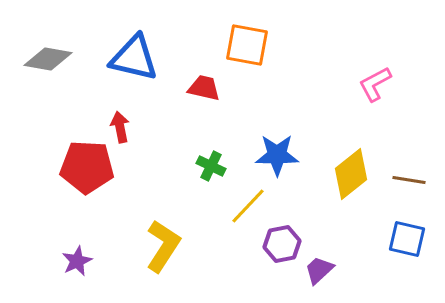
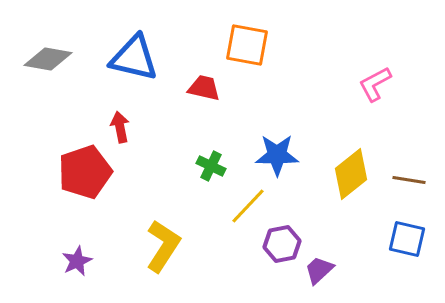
red pentagon: moved 2 px left, 5 px down; rotated 22 degrees counterclockwise
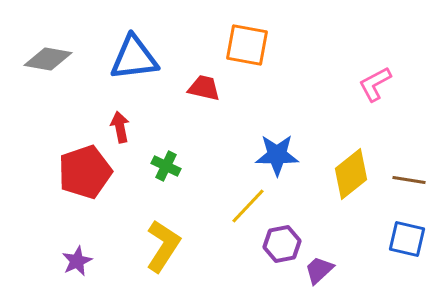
blue triangle: rotated 20 degrees counterclockwise
green cross: moved 45 px left
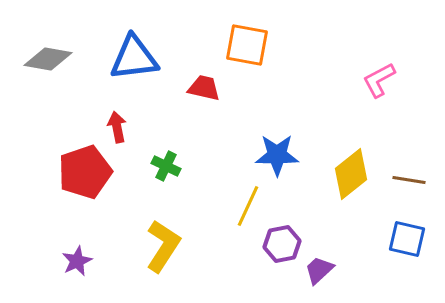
pink L-shape: moved 4 px right, 4 px up
red arrow: moved 3 px left
yellow line: rotated 18 degrees counterclockwise
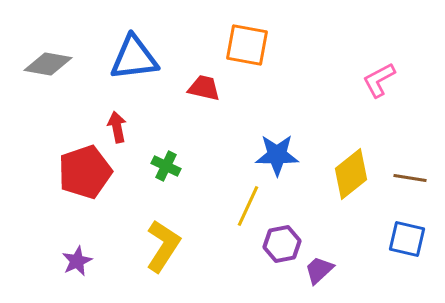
gray diamond: moved 5 px down
brown line: moved 1 px right, 2 px up
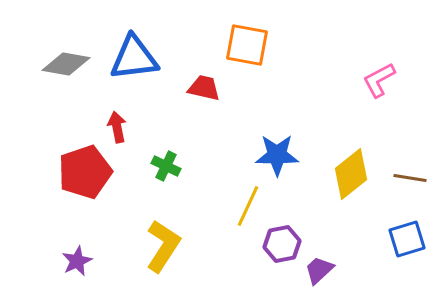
gray diamond: moved 18 px right
blue square: rotated 30 degrees counterclockwise
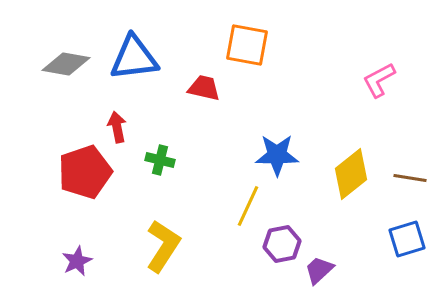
green cross: moved 6 px left, 6 px up; rotated 12 degrees counterclockwise
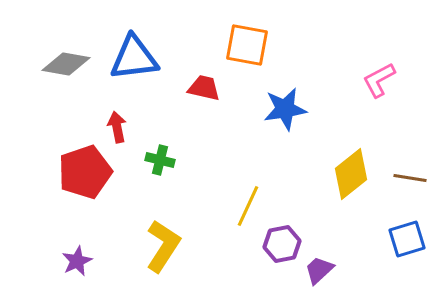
blue star: moved 8 px right, 46 px up; rotated 9 degrees counterclockwise
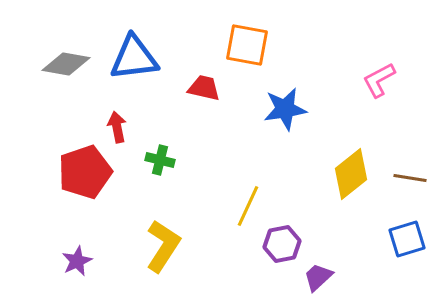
purple trapezoid: moved 1 px left, 7 px down
